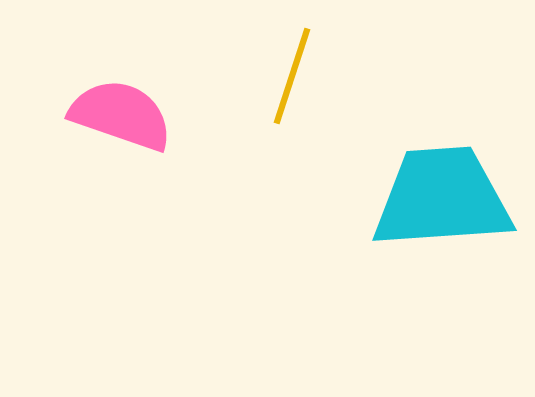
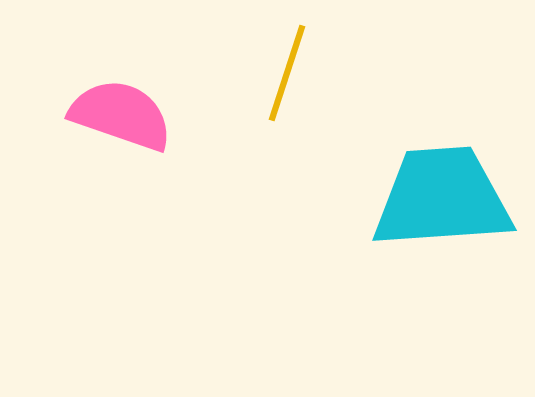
yellow line: moved 5 px left, 3 px up
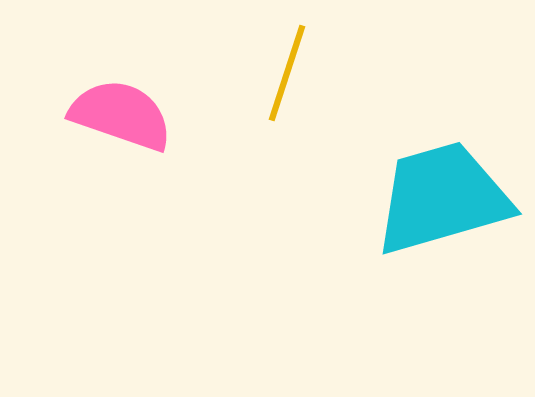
cyan trapezoid: rotated 12 degrees counterclockwise
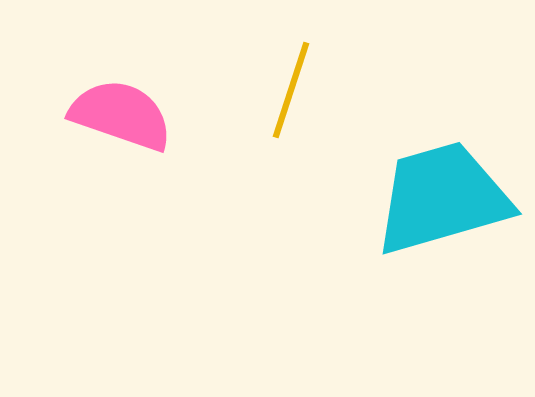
yellow line: moved 4 px right, 17 px down
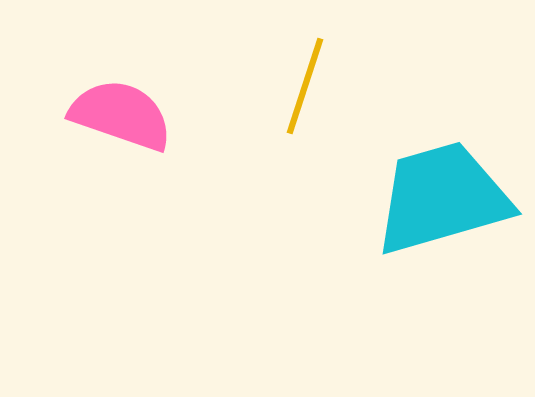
yellow line: moved 14 px right, 4 px up
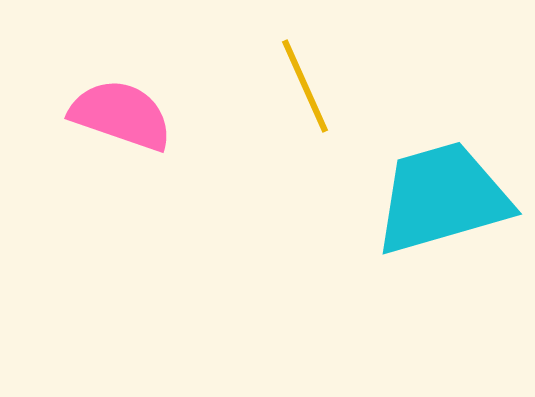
yellow line: rotated 42 degrees counterclockwise
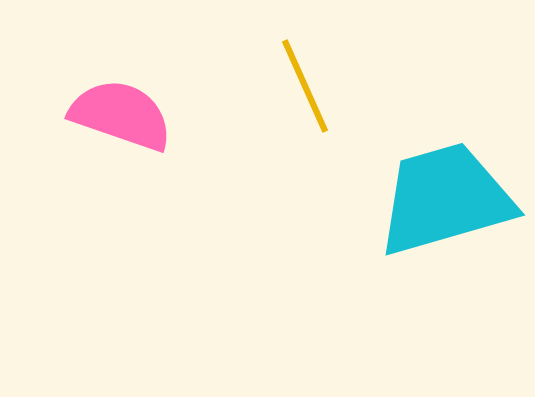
cyan trapezoid: moved 3 px right, 1 px down
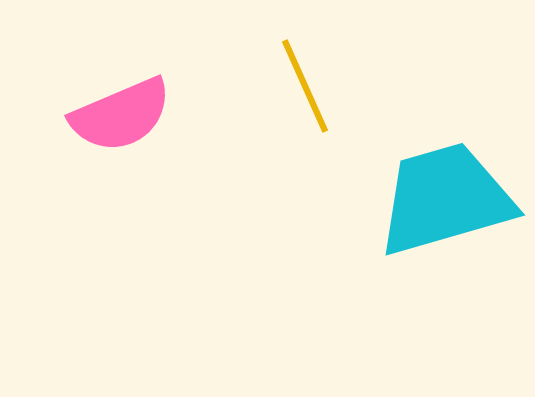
pink semicircle: rotated 138 degrees clockwise
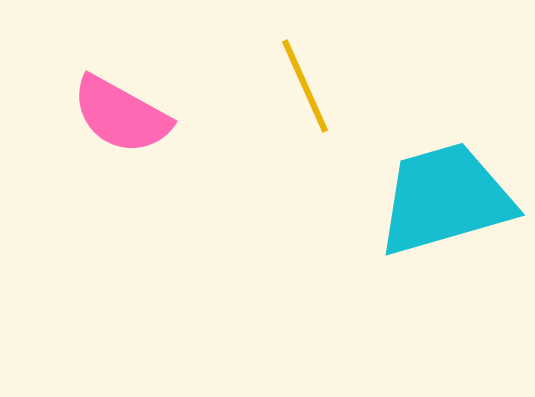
pink semicircle: rotated 52 degrees clockwise
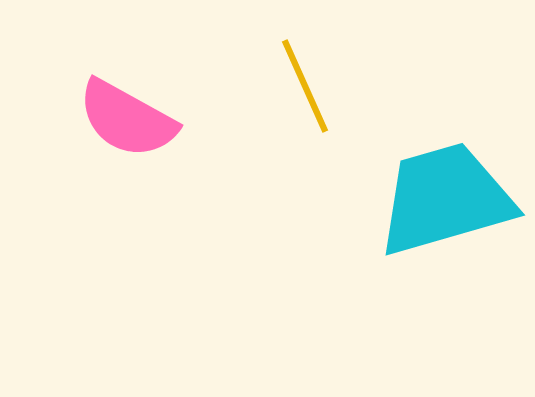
pink semicircle: moved 6 px right, 4 px down
